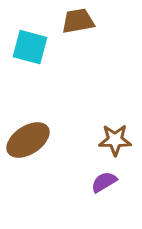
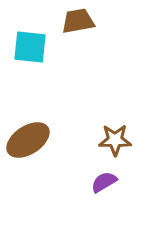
cyan square: rotated 9 degrees counterclockwise
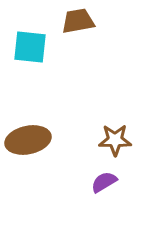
brown ellipse: rotated 21 degrees clockwise
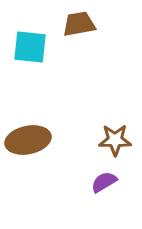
brown trapezoid: moved 1 px right, 3 px down
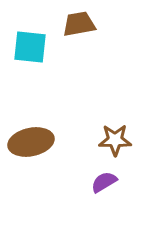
brown ellipse: moved 3 px right, 2 px down
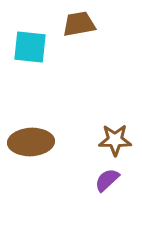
brown ellipse: rotated 9 degrees clockwise
purple semicircle: moved 3 px right, 2 px up; rotated 12 degrees counterclockwise
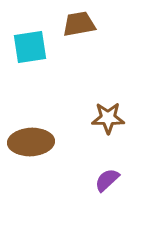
cyan square: rotated 15 degrees counterclockwise
brown star: moved 7 px left, 22 px up
